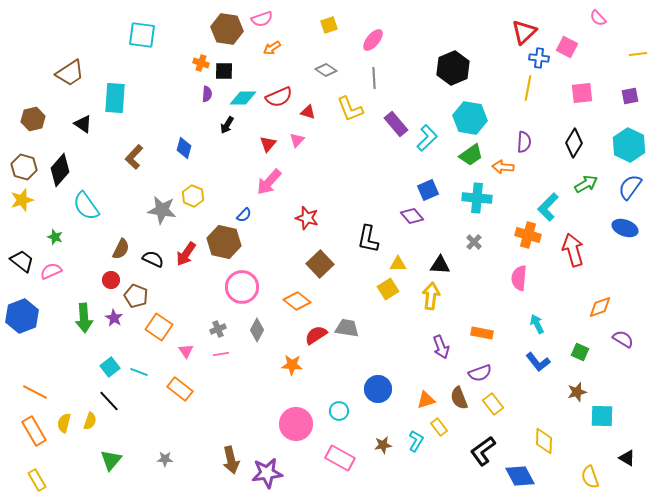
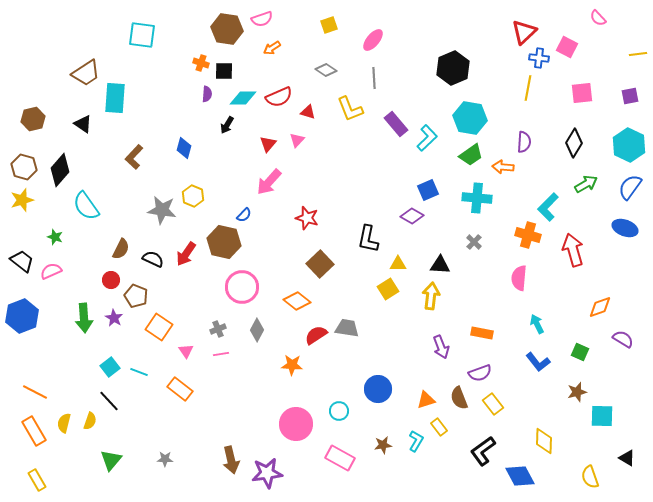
brown trapezoid at (70, 73): moved 16 px right
purple diamond at (412, 216): rotated 20 degrees counterclockwise
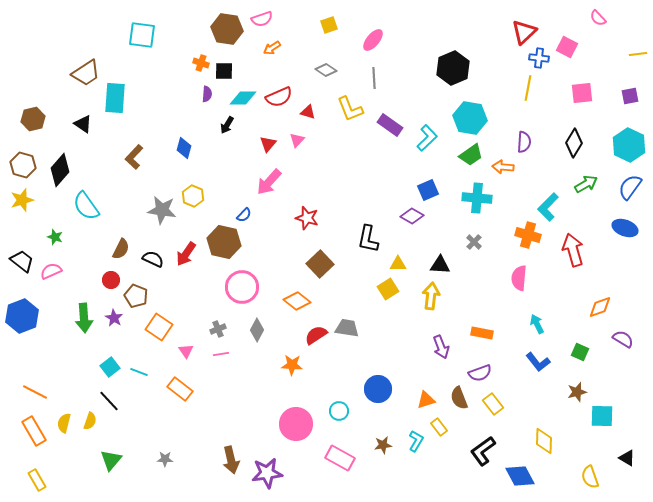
purple rectangle at (396, 124): moved 6 px left, 1 px down; rotated 15 degrees counterclockwise
brown hexagon at (24, 167): moved 1 px left, 2 px up
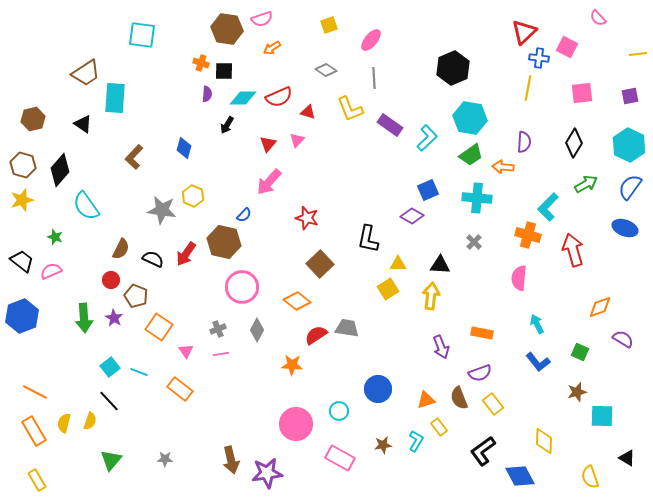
pink ellipse at (373, 40): moved 2 px left
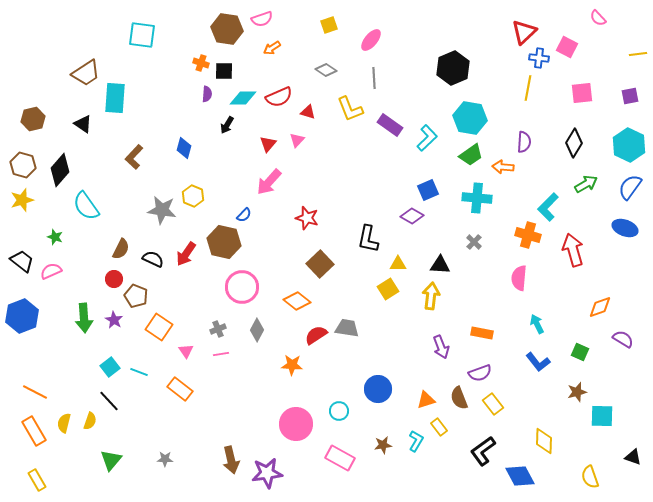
red circle at (111, 280): moved 3 px right, 1 px up
purple star at (114, 318): moved 2 px down
black triangle at (627, 458): moved 6 px right, 1 px up; rotated 12 degrees counterclockwise
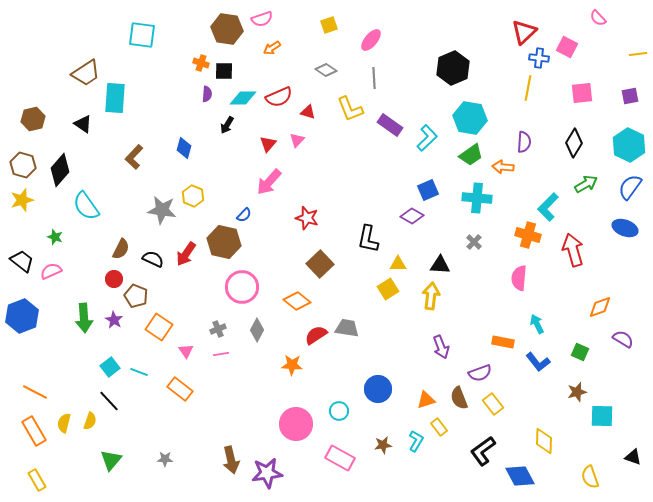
orange rectangle at (482, 333): moved 21 px right, 9 px down
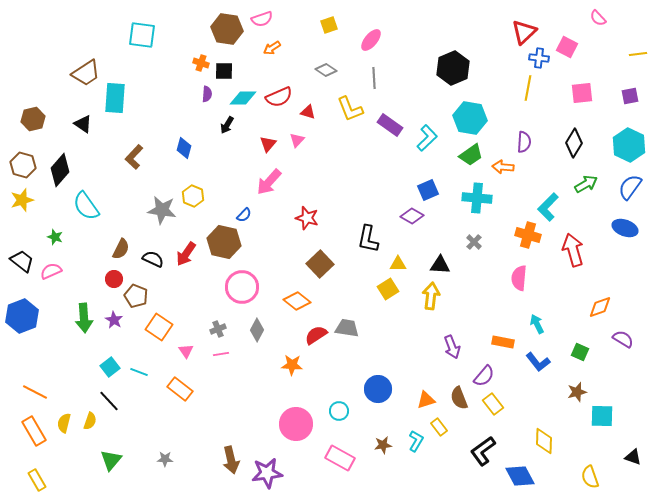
purple arrow at (441, 347): moved 11 px right
purple semicircle at (480, 373): moved 4 px right, 3 px down; rotated 30 degrees counterclockwise
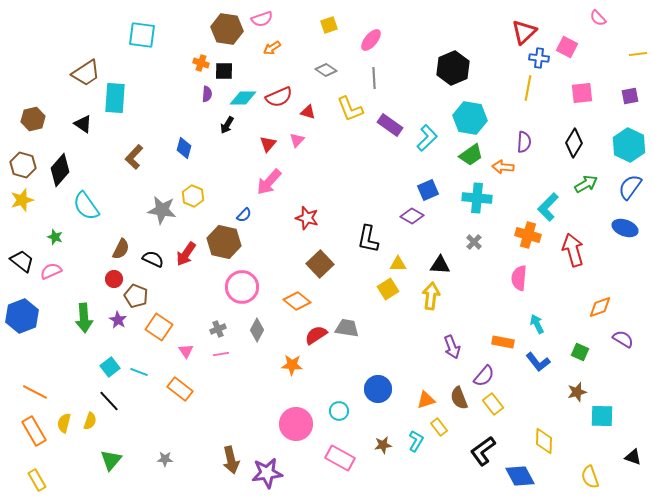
purple star at (114, 320): moved 4 px right
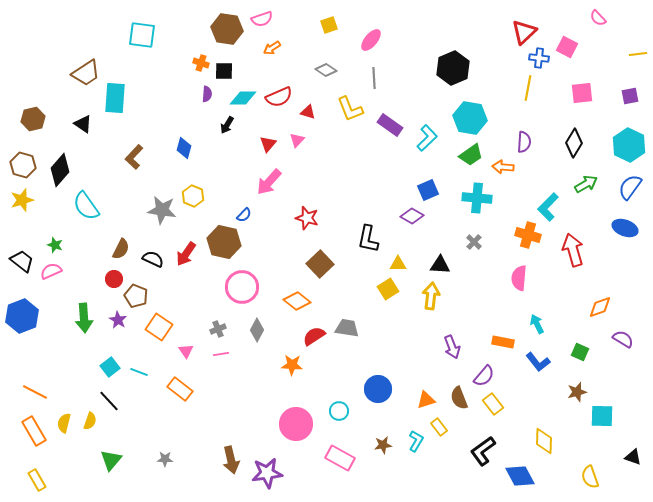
green star at (55, 237): moved 8 px down
red semicircle at (316, 335): moved 2 px left, 1 px down
